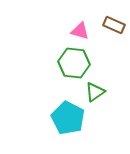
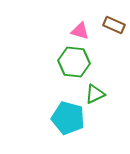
green hexagon: moved 1 px up
green triangle: moved 2 px down; rotated 10 degrees clockwise
cyan pentagon: rotated 12 degrees counterclockwise
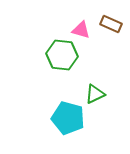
brown rectangle: moved 3 px left, 1 px up
pink triangle: moved 1 px right, 1 px up
green hexagon: moved 12 px left, 7 px up
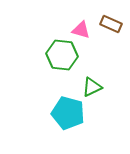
green triangle: moved 3 px left, 7 px up
cyan pentagon: moved 5 px up
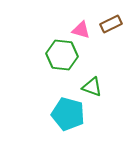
brown rectangle: rotated 50 degrees counterclockwise
green triangle: rotated 45 degrees clockwise
cyan pentagon: moved 1 px down
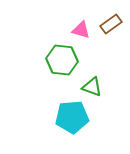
brown rectangle: rotated 10 degrees counterclockwise
green hexagon: moved 5 px down
cyan pentagon: moved 4 px right, 3 px down; rotated 20 degrees counterclockwise
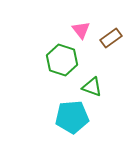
brown rectangle: moved 14 px down
pink triangle: rotated 36 degrees clockwise
green hexagon: rotated 12 degrees clockwise
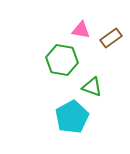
pink triangle: rotated 42 degrees counterclockwise
green hexagon: rotated 8 degrees counterclockwise
cyan pentagon: rotated 24 degrees counterclockwise
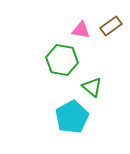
brown rectangle: moved 12 px up
green triangle: rotated 20 degrees clockwise
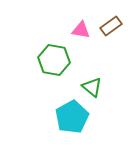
green hexagon: moved 8 px left
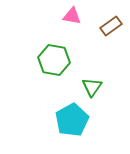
pink triangle: moved 9 px left, 14 px up
green triangle: rotated 25 degrees clockwise
cyan pentagon: moved 3 px down
